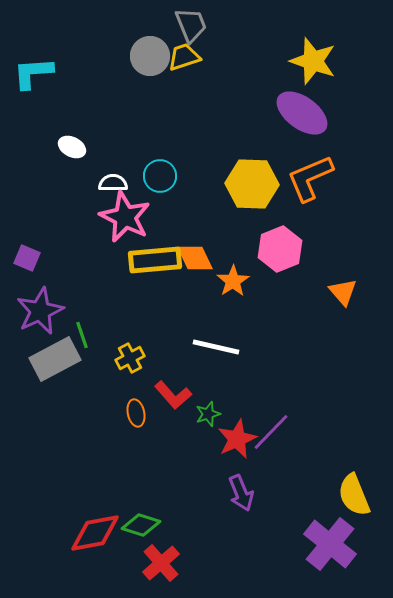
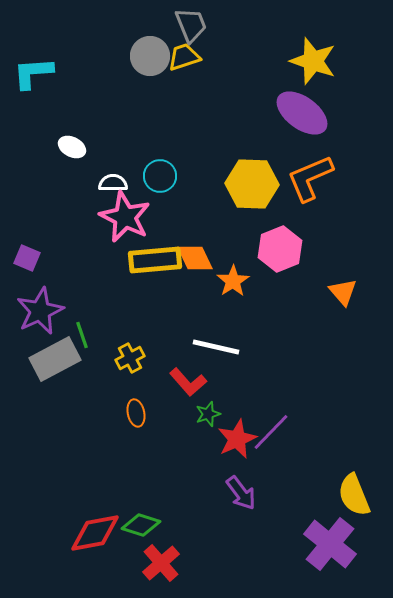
red L-shape: moved 15 px right, 13 px up
purple arrow: rotated 15 degrees counterclockwise
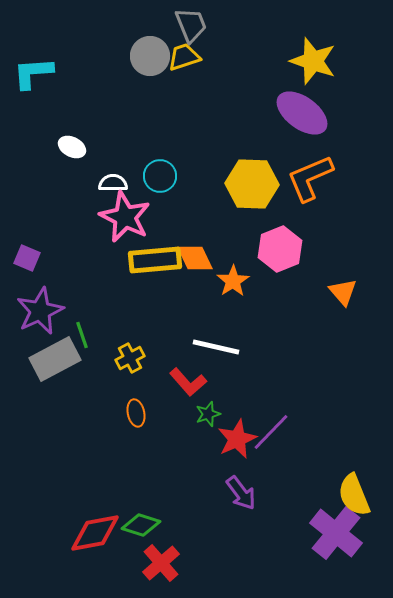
purple cross: moved 6 px right, 11 px up
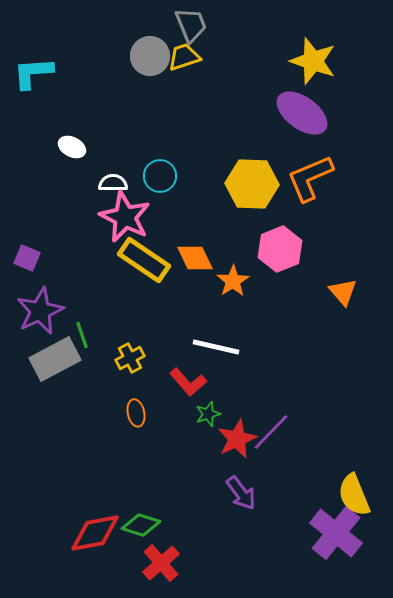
yellow rectangle: moved 11 px left; rotated 39 degrees clockwise
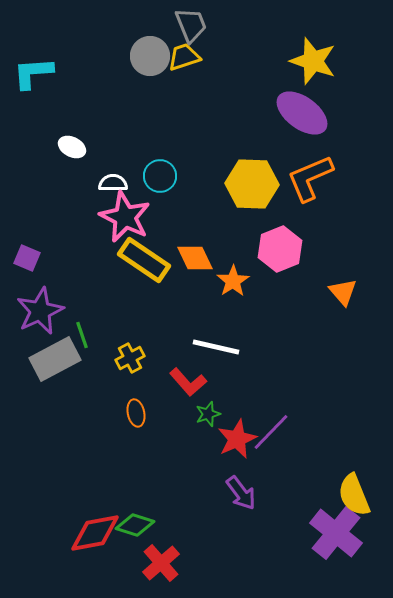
green diamond: moved 6 px left
